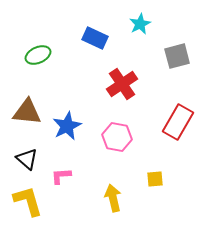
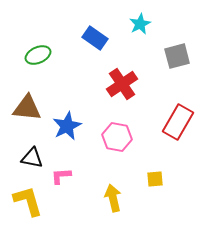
blue rectangle: rotated 10 degrees clockwise
brown triangle: moved 4 px up
black triangle: moved 5 px right, 1 px up; rotated 30 degrees counterclockwise
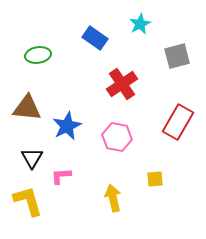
green ellipse: rotated 15 degrees clockwise
black triangle: rotated 50 degrees clockwise
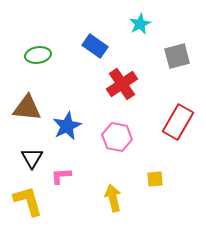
blue rectangle: moved 8 px down
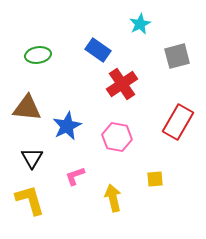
blue rectangle: moved 3 px right, 4 px down
pink L-shape: moved 14 px right; rotated 15 degrees counterclockwise
yellow L-shape: moved 2 px right, 1 px up
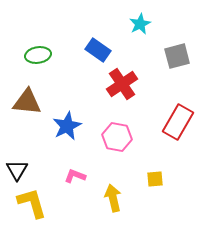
brown triangle: moved 6 px up
black triangle: moved 15 px left, 12 px down
pink L-shape: rotated 40 degrees clockwise
yellow L-shape: moved 2 px right, 3 px down
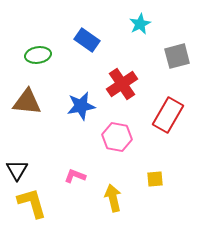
blue rectangle: moved 11 px left, 10 px up
red rectangle: moved 10 px left, 7 px up
blue star: moved 14 px right, 20 px up; rotated 16 degrees clockwise
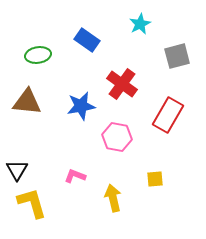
red cross: rotated 20 degrees counterclockwise
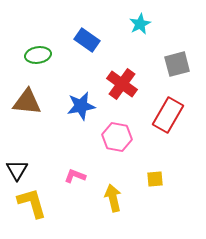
gray square: moved 8 px down
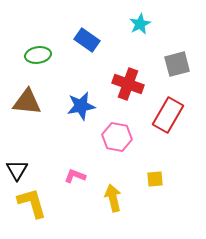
red cross: moved 6 px right; rotated 16 degrees counterclockwise
